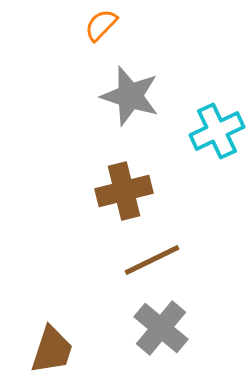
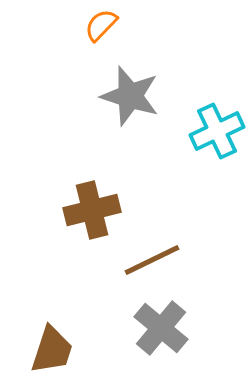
brown cross: moved 32 px left, 19 px down
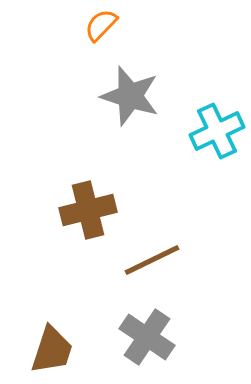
brown cross: moved 4 px left
gray cross: moved 14 px left, 9 px down; rotated 6 degrees counterclockwise
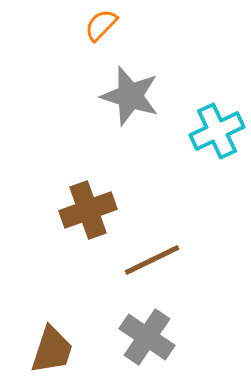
brown cross: rotated 6 degrees counterclockwise
